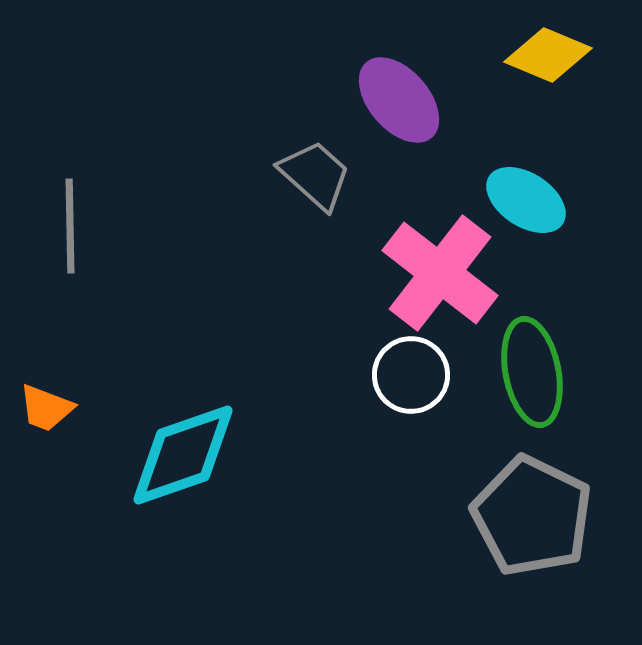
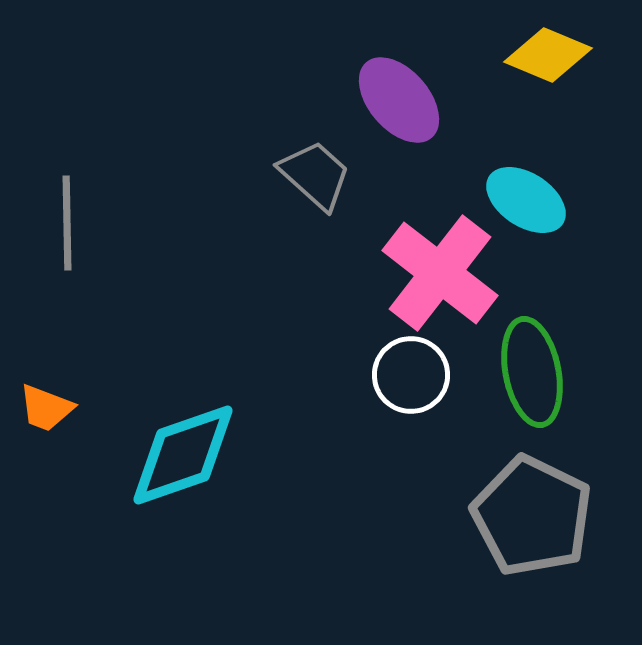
gray line: moved 3 px left, 3 px up
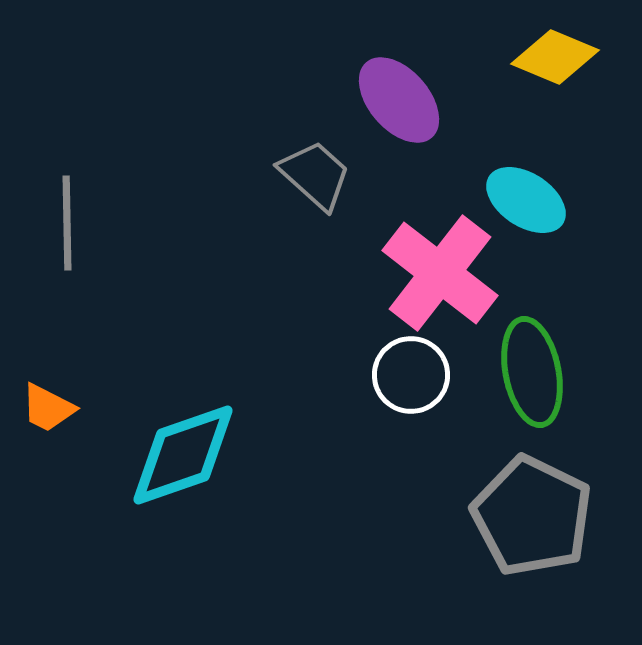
yellow diamond: moved 7 px right, 2 px down
orange trapezoid: moved 2 px right; rotated 6 degrees clockwise
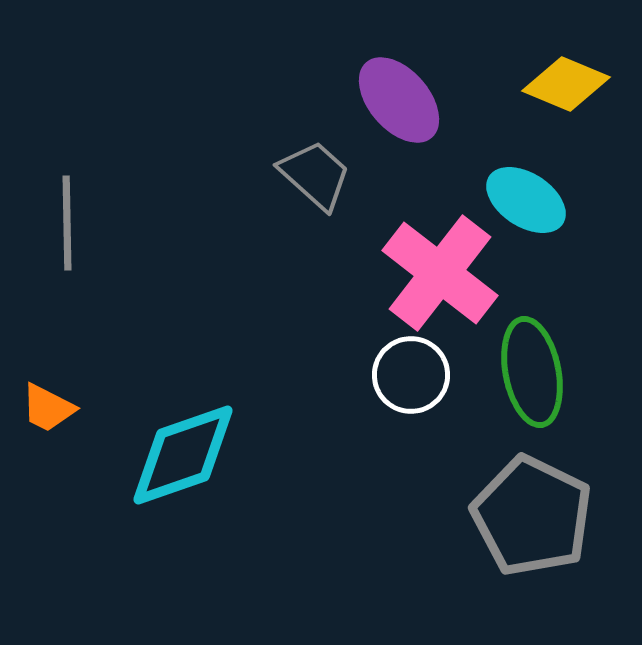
yellow diamond: moved 11 px right, 27 px down
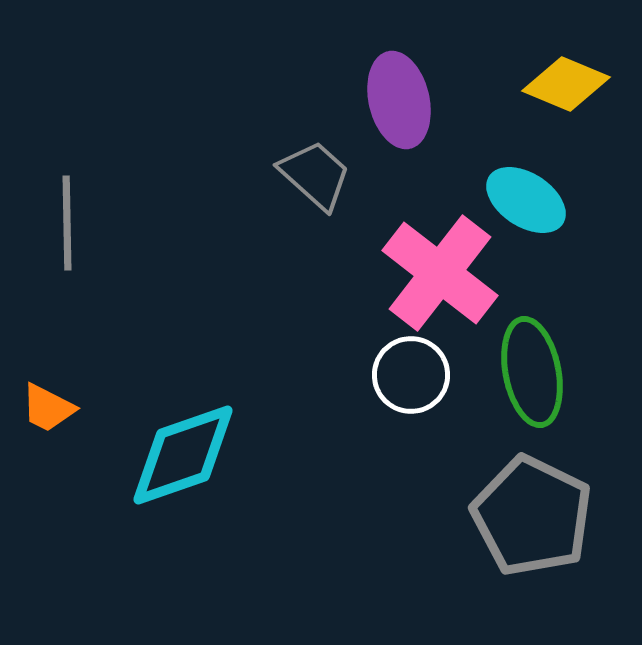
purple ellipse: rotated 28 degrees clockwise
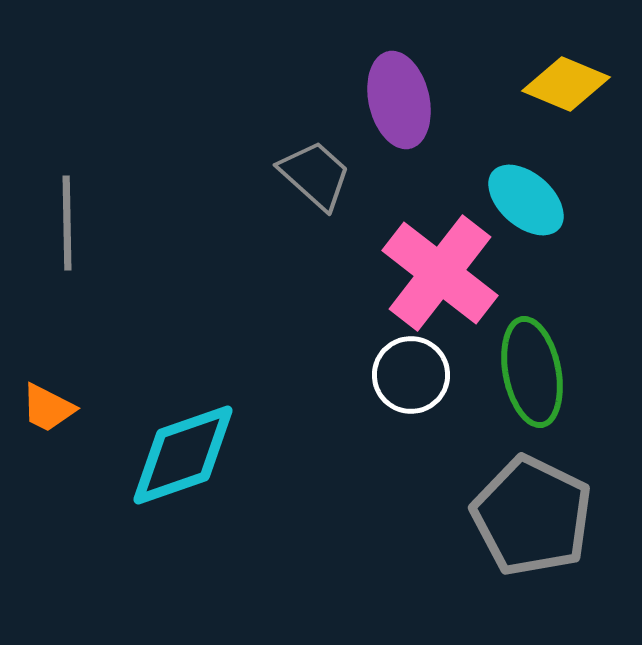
cyan ellipse: rotated 8 degrees clockwise
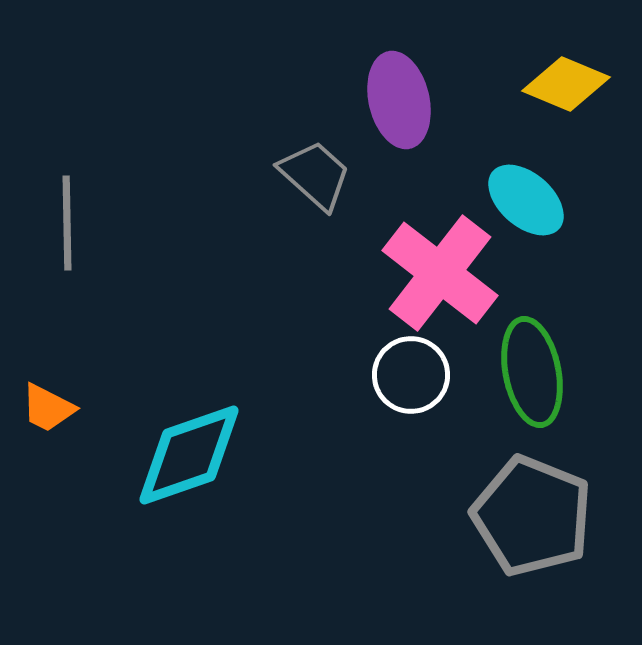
cyan diamond: moved 6 px right
gray pentagon: rotated 4 degrees counterclockwise
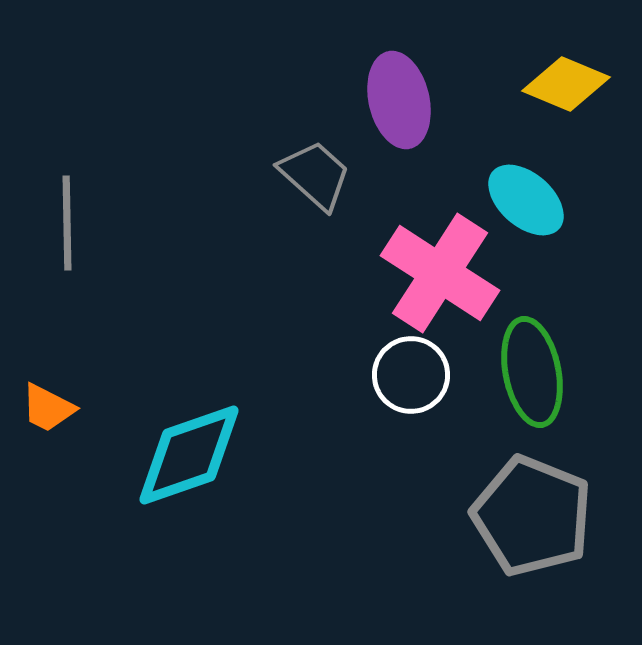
pink cross: rotated 5 degrees counterclockwise
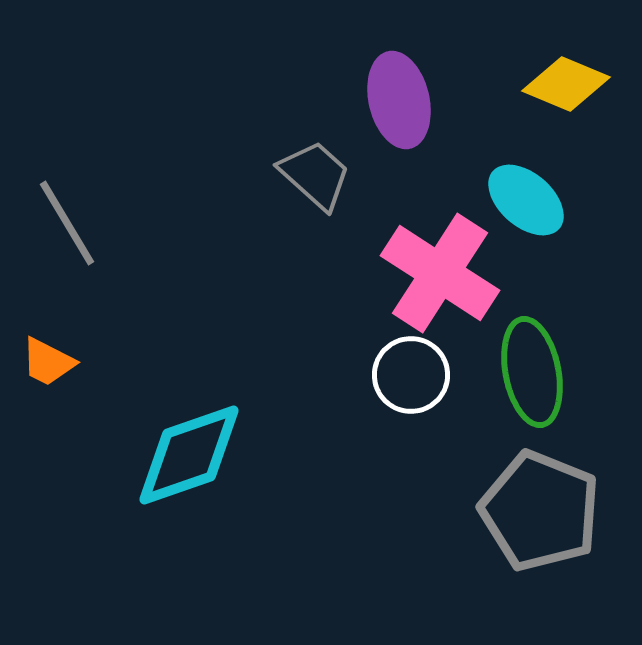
gray line: rotated 30 degrees counterclockwise
orange trapezoid: moved 46 px up
gray pentagon: moved 8 px right, 5 px up
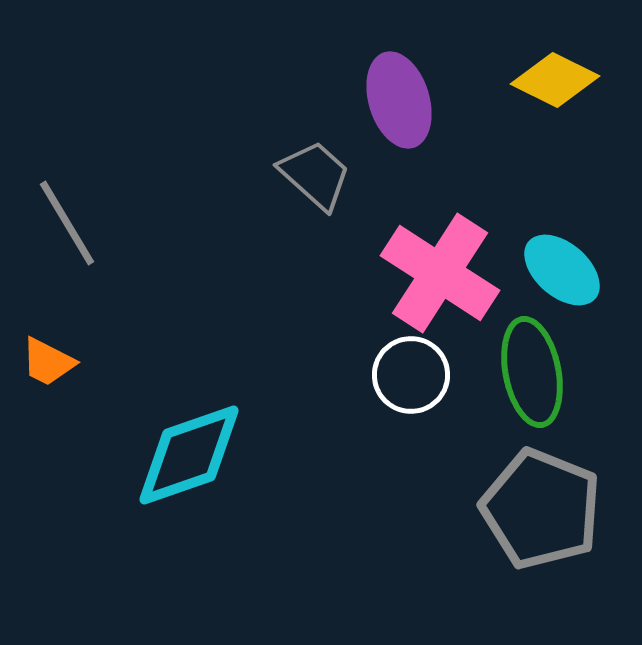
yellow diamond: moved 11 px left, 4 px up; rotated 4 degrees clockwise
purple ellipse: rotated 4 degrees counterclockwise
cyan ellipse: moved 36 px right, 70 px down
gray pentagon: moved 1 px right, 2 px up
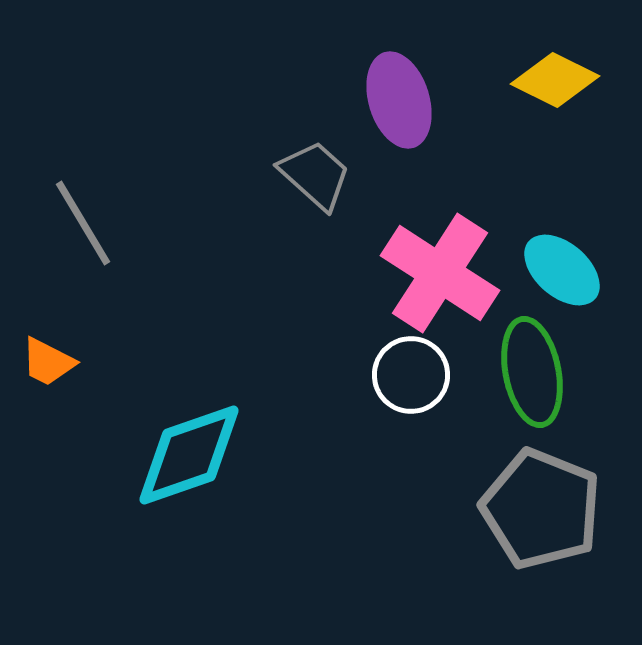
gray line: moved 16 px right
